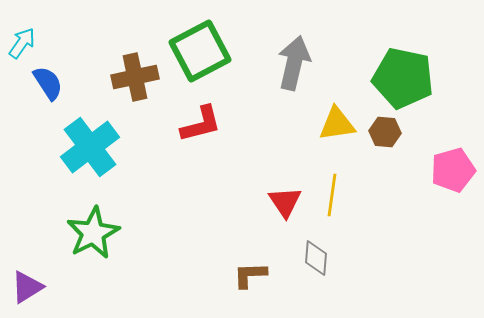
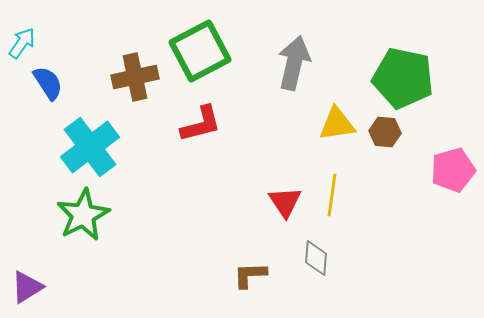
green star: moved 10 px left, 18 px up
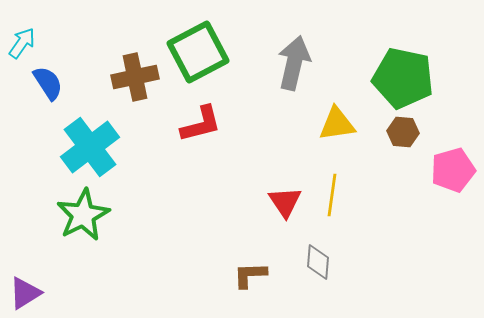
green square: moved 2 px left, 1 px down
brown hexagon: moved 18 px right
gray diamond: moved 2 px right, 4 px down
purple triangle: moved 2 px left, 6 px down
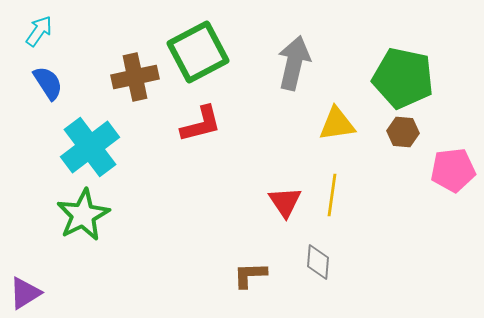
cyan arrow: moved 17 px right, 12 px up
pink pentagon: rotated 9 degrees clockwise
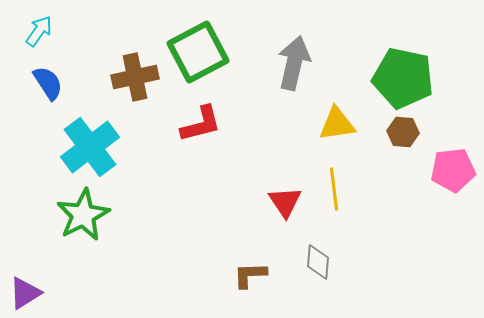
yellow line: moved 2 px right, 6 px up; rotated 15 degrees counterclockwise
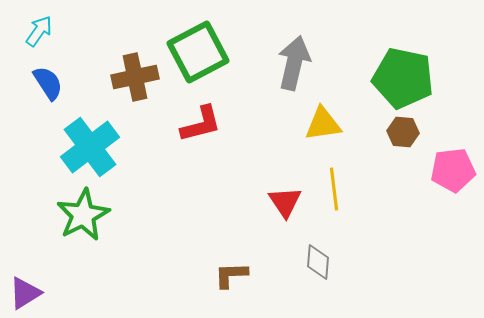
yellow triangle: moved 14 px left
brown L-shape: moved 19 px left
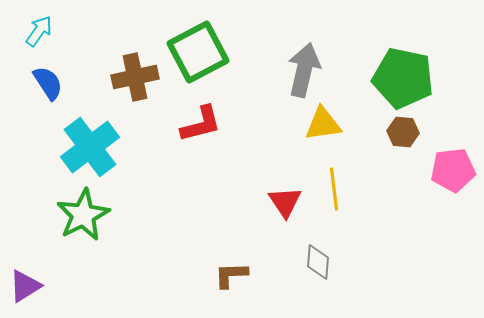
gray arrow: moved 10 px right, 7 px down
purple triangle: moved 7 px up
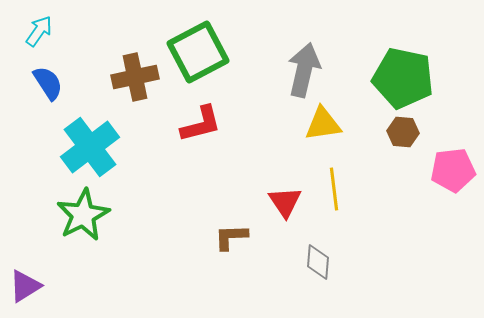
brown L-shape: moved 38 px up
